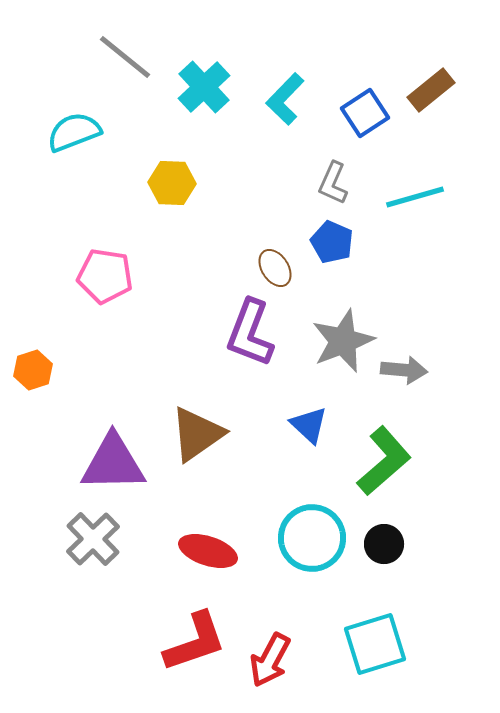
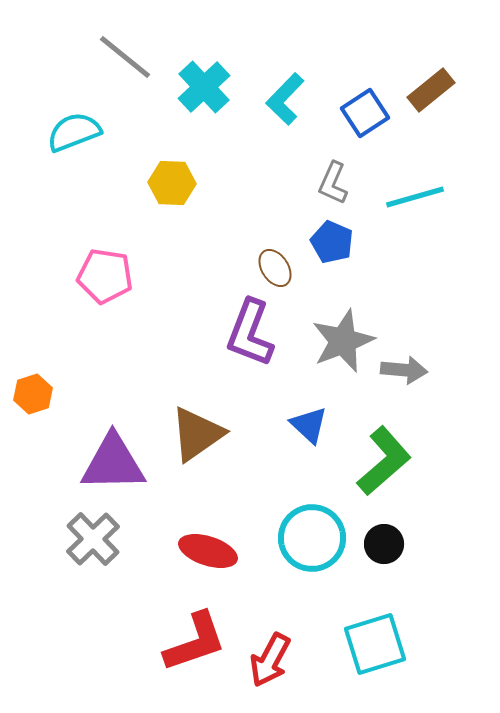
orange hexagon: moved 24 px down
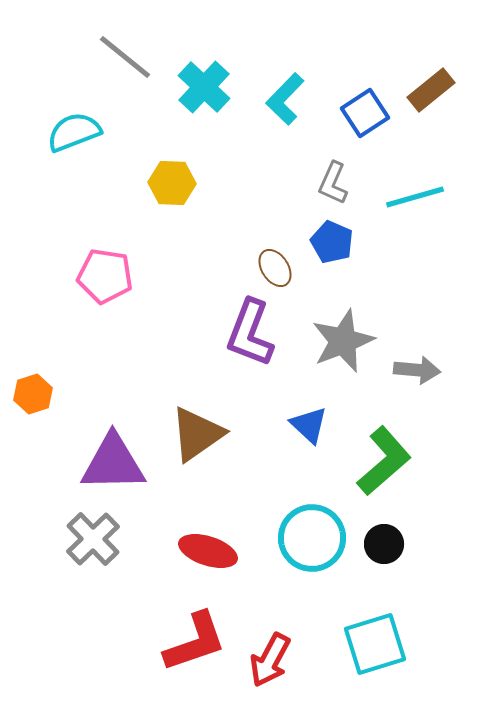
cyan cross: rotated 4 degrees counterclockwise
gray arrow: moved 13 px right
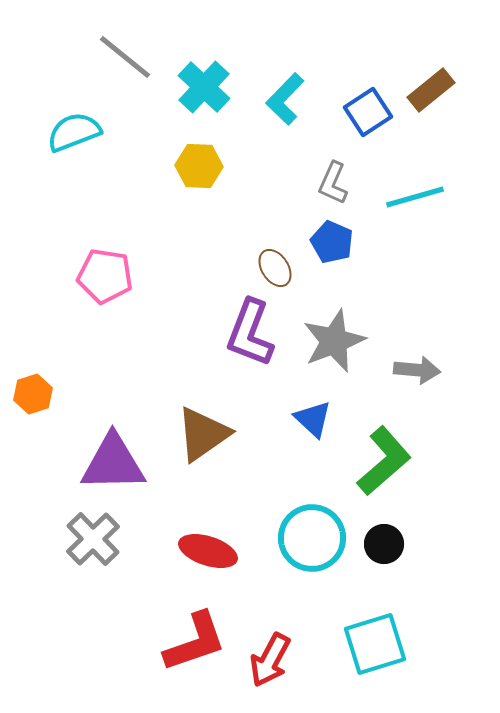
blue square: moved 3 px right, 1 px up
yellow hexagon: moved 27 px right, 17 px up
gray star: moved 9 px left
blue triangle: moved 4 px right, 6 px up
brown triangle: moved 6 px right
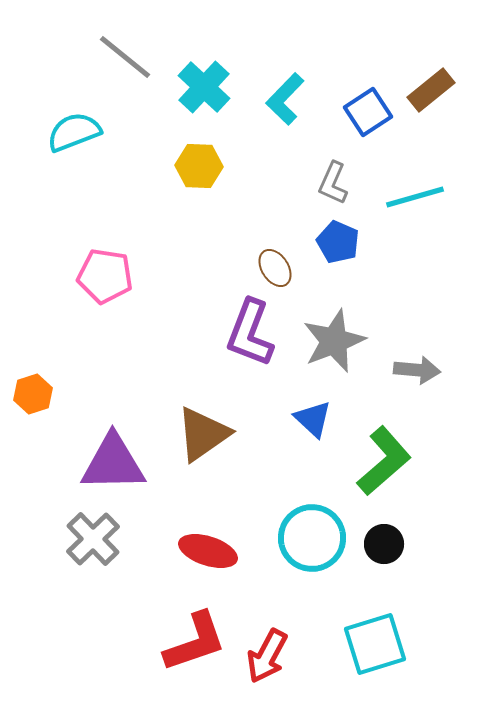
blue pentagon: moved 6 px right
red arrow: moved 3 px left, 4 px up
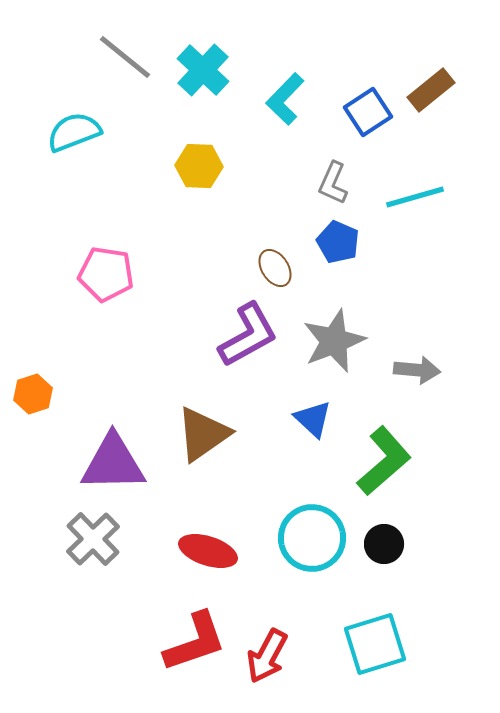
cyan cross: moved 1 px left, 17 px up
pink pentagon: moved 1 px right, 2 px up
purple L-shape: moved 2 px left, 2 px down; rotated 140 degrees counterclockwise
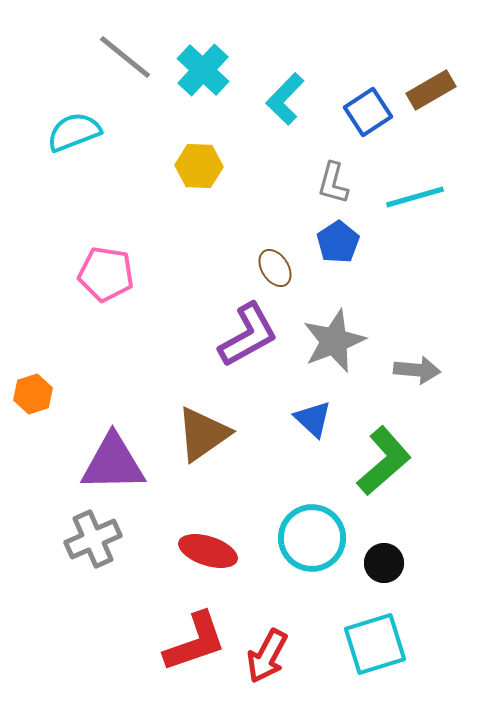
brown rectangle: rotated 9 degrees clockwise
gray L-shape: rotated 9 degrees counterclockwise
blue pentagon: rotated 15 degrees clockwise
gray cross: rotated 20 degrees clockwise
black circle: moved 19 px down
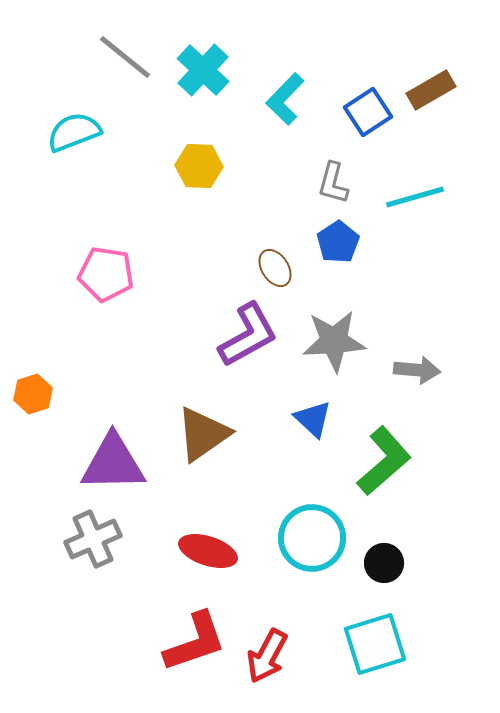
gray star: rotated 18 degrees clockwise
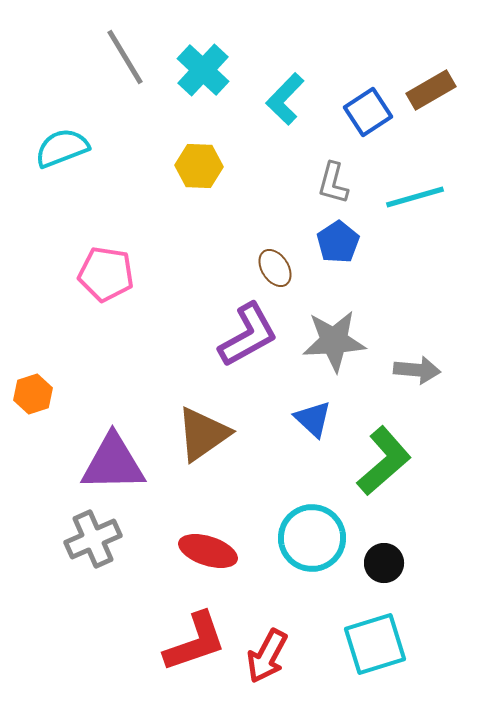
gray line: rotated 20 degrees clockwise
cyan semicircle: moved 12 px left, 16 px down
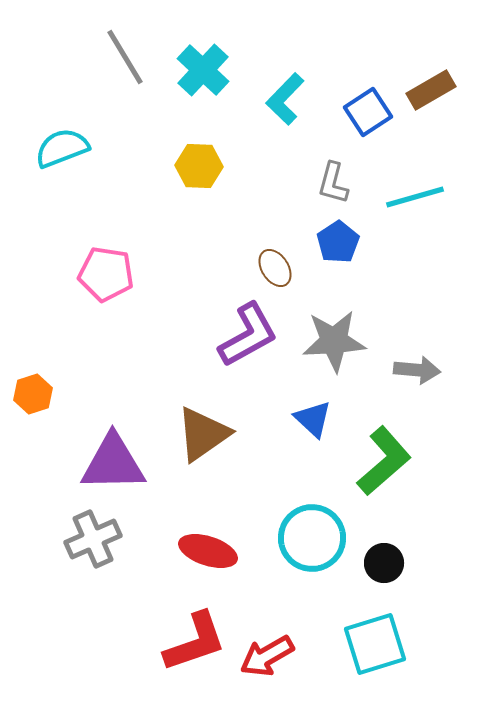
red arrow: rotated 32 degrees clockwise
